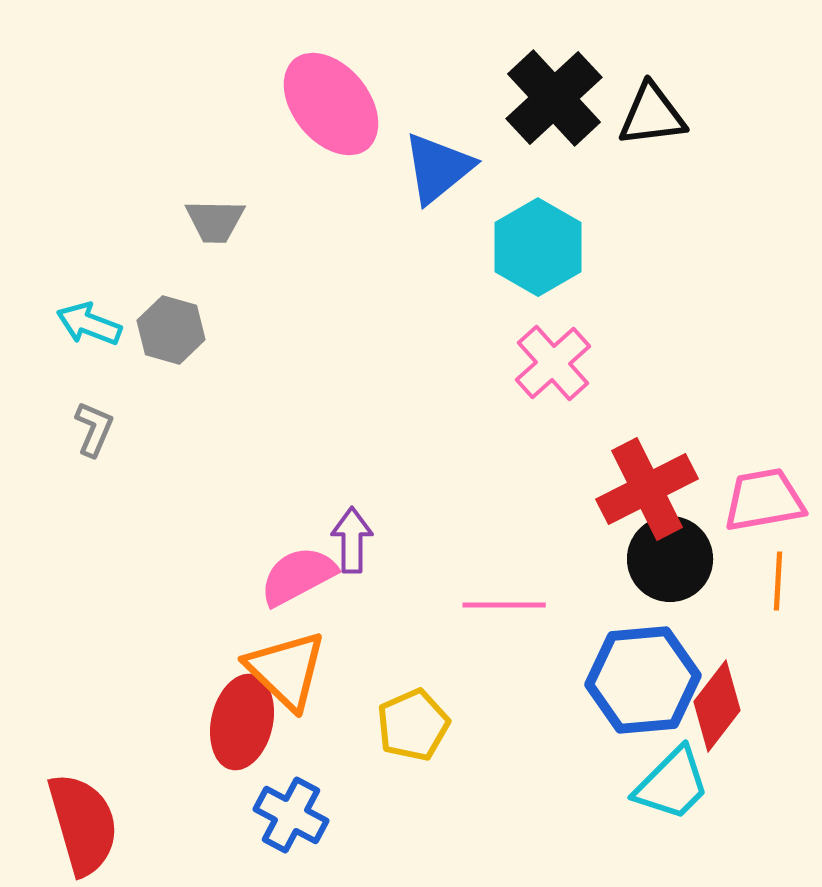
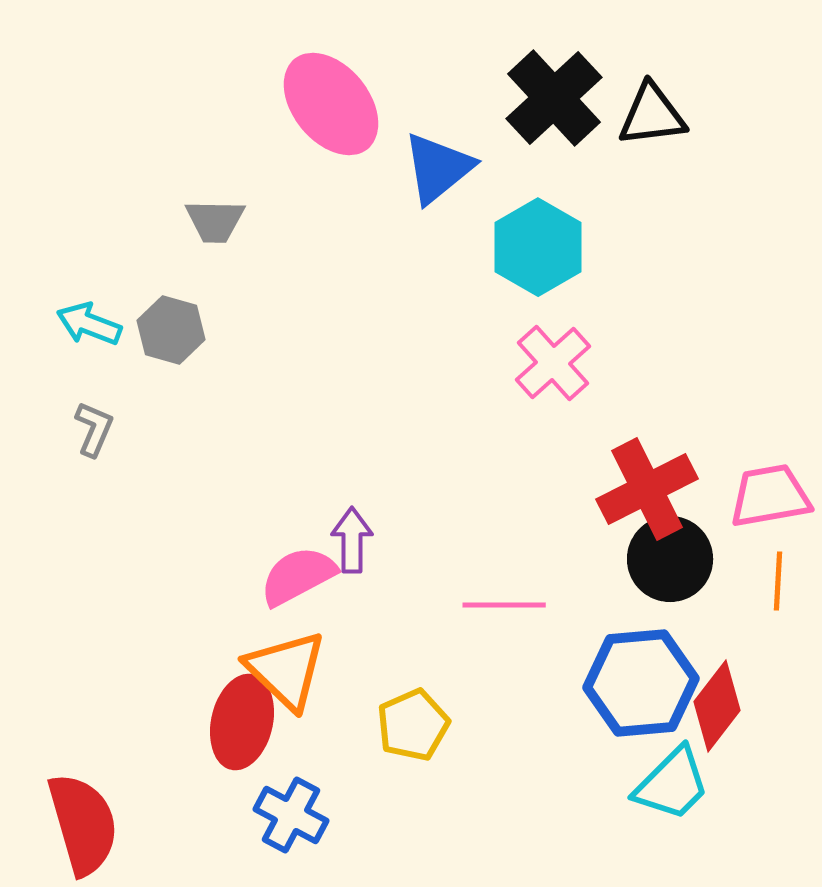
pink trapezoid: moved 6 px right, 4 px up
blue hexagon: moved 2 px left, 3 px down
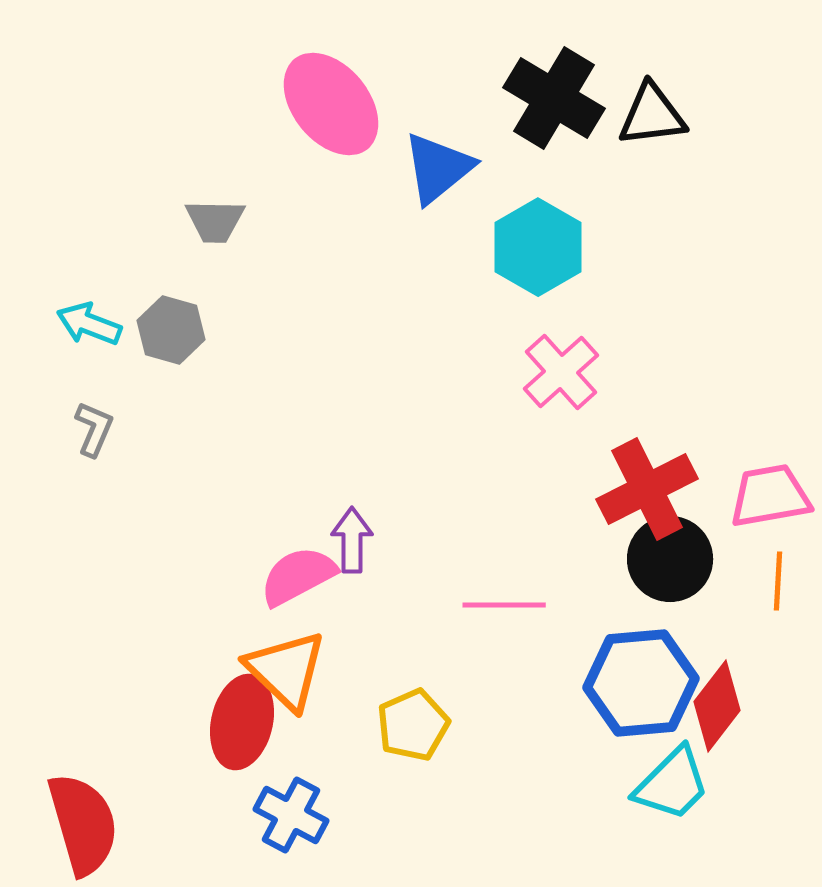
black cross: rotated 16 degrees counterclockwise
pink cross: moved 8 px right, 9 px down
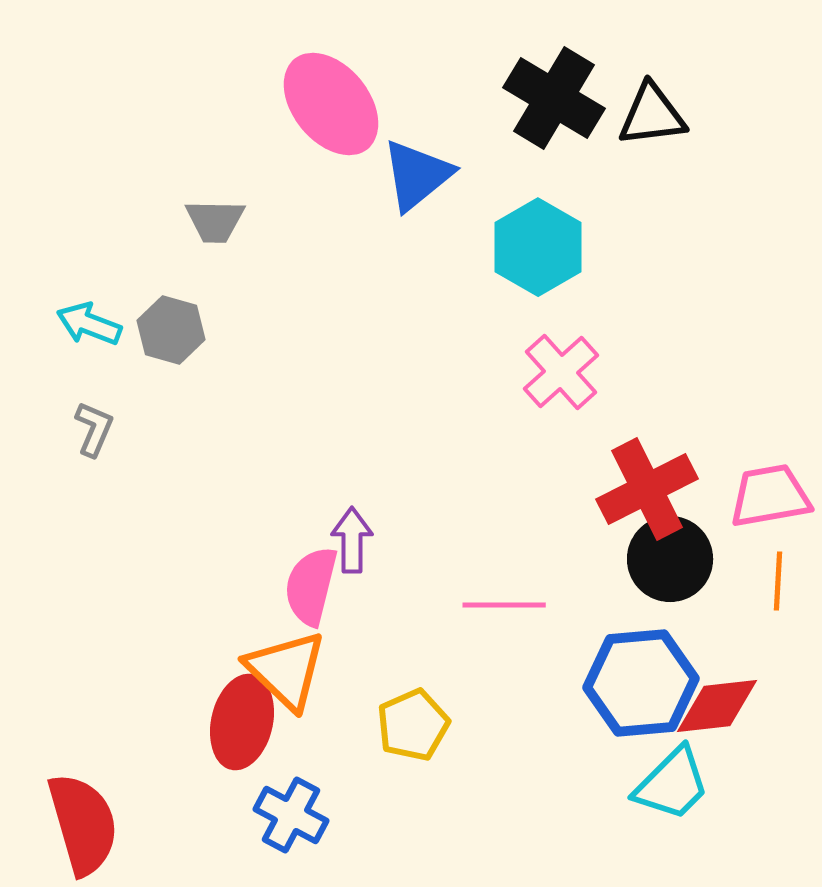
blue triangle: moved 21 px left, 7 px down
pink semicircle: moved 13 px right, 10 px down; rotated 48 degrees counterclockwise
red diamond: rotated 46 degrees clockwise
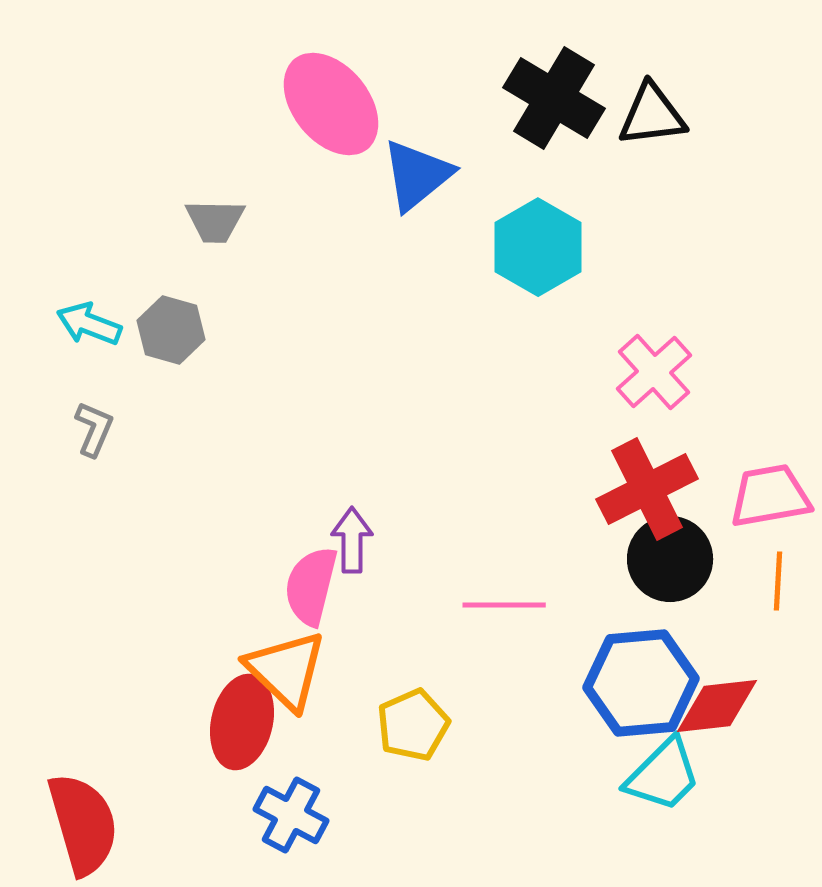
pink cross: moved 93 px right
cyan trapezoid: moved 9 px left, 9 px up
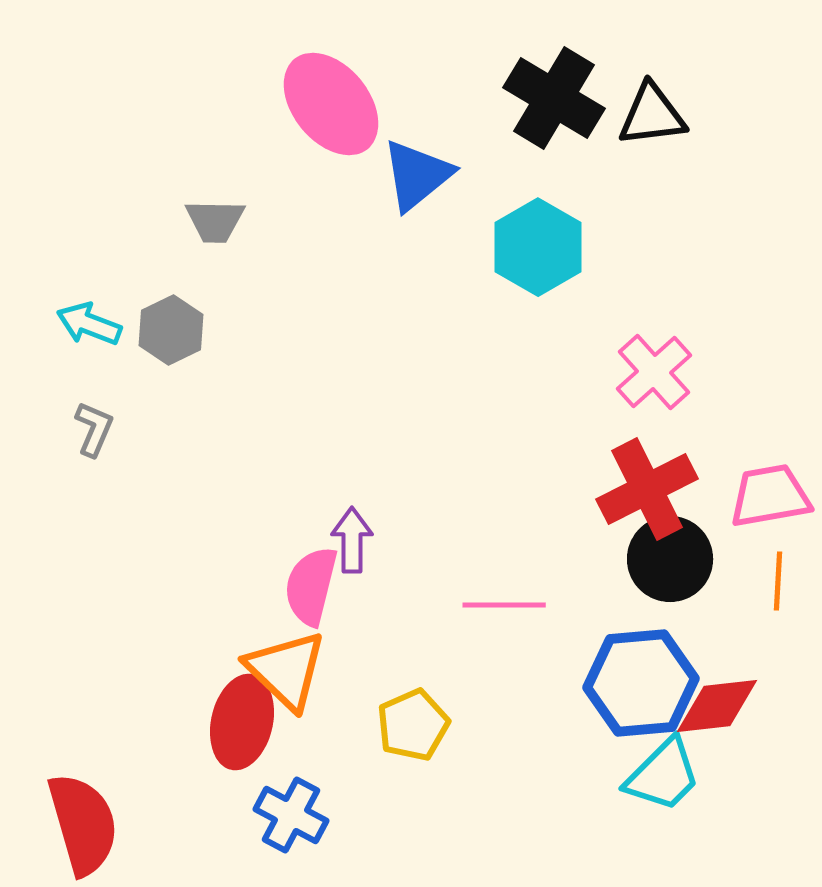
gray hexagon: rotated 18 degrees clockwise
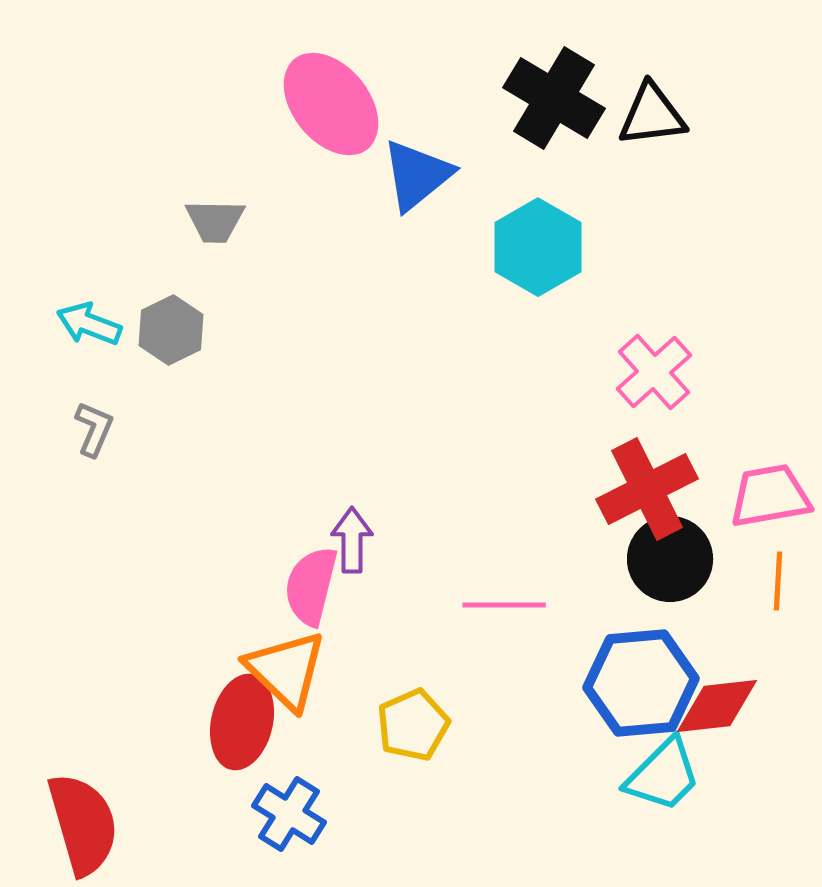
blue cross: moved 2 px left, 1 px up; rotated 4 degrees clockwise
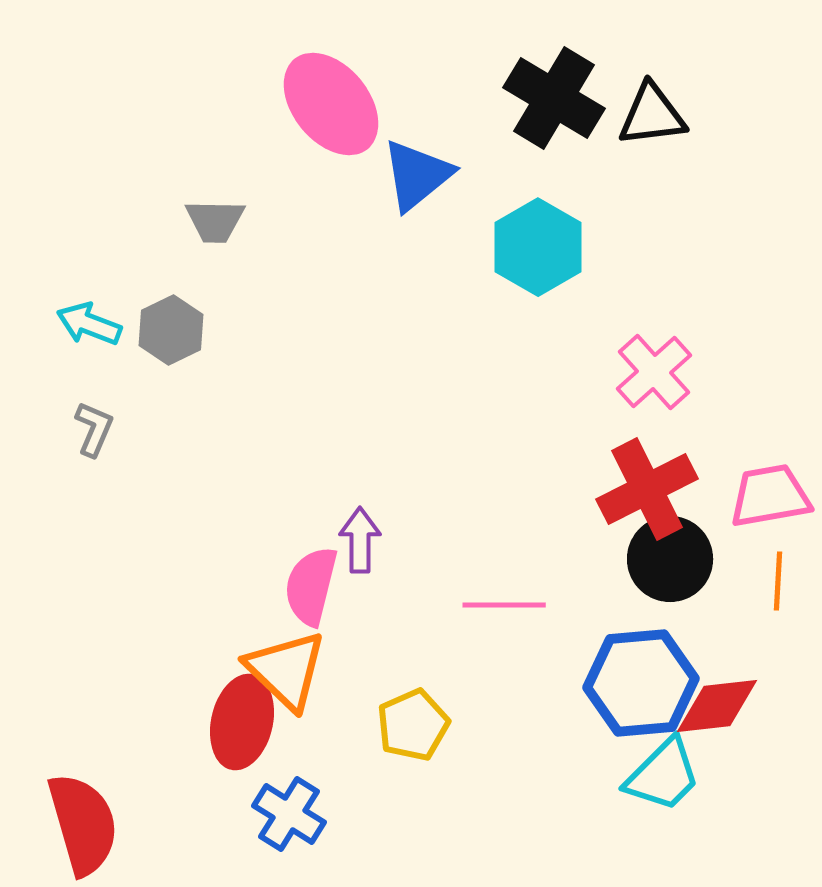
purple arrow: moved 8 px right
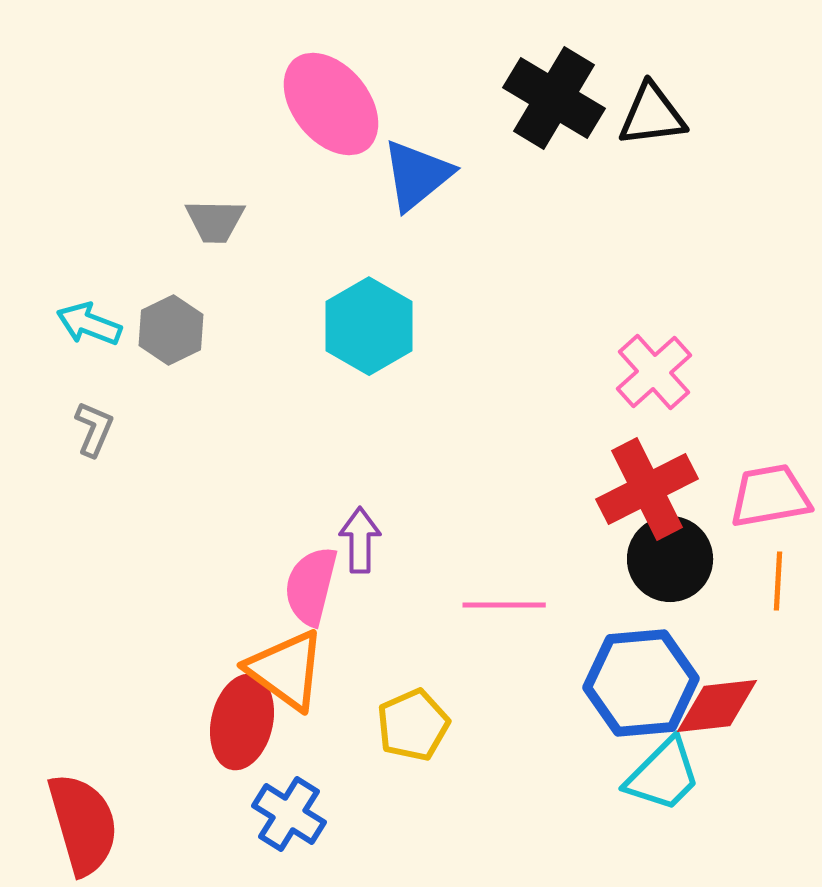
cyan hexagon: moved 169 px left, 79 px down
orange triangle: rotated 8 degrees counterclockwise
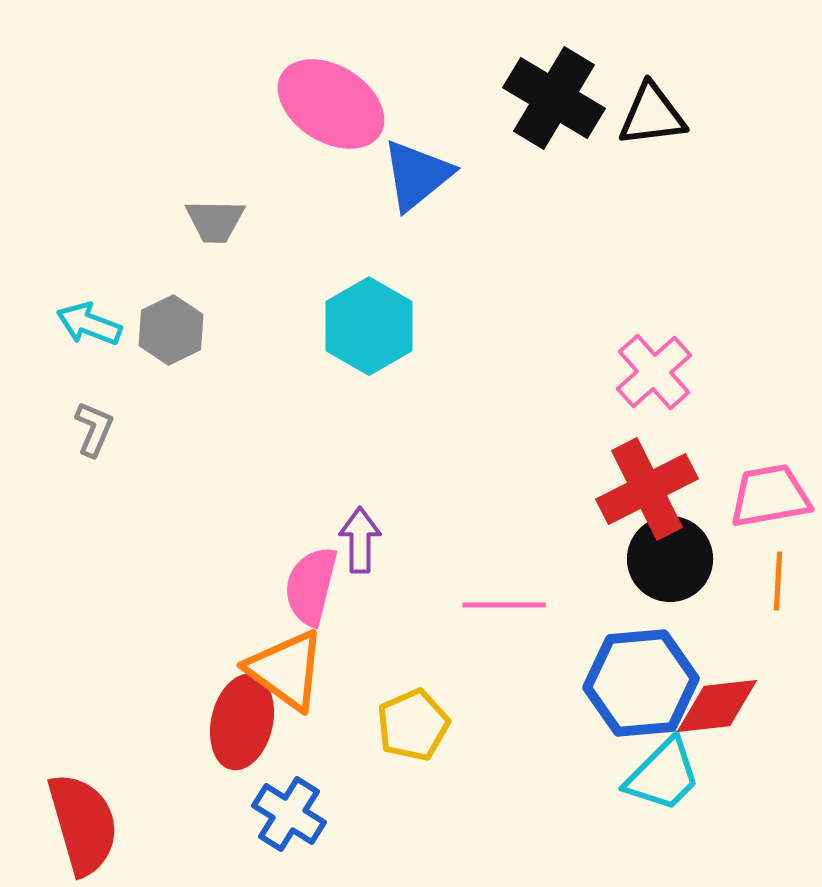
pink ellipse: rotated 19 degrees counterclockwise
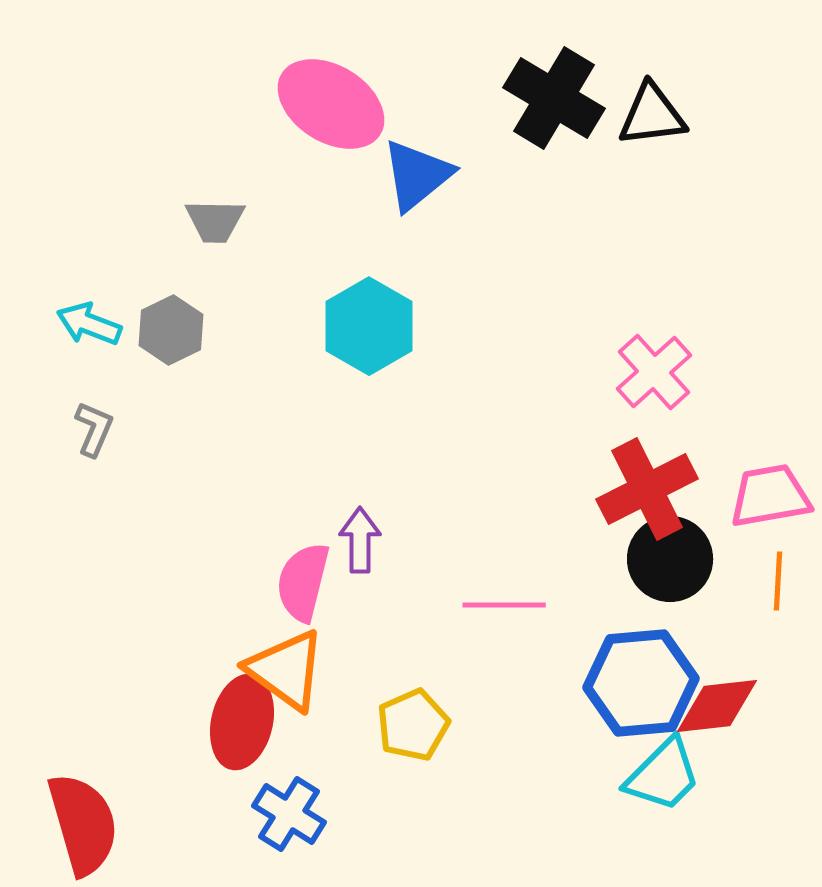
pink semicircle: moved 8 px left, 4 px up
